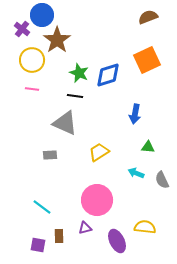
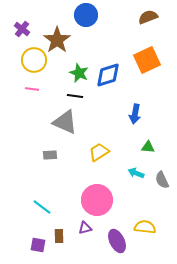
blue circle: moved 44 px right
yellow circle: moved 2 px right
gray triangle: moved 1 px up
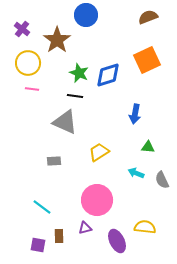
yellow circle: moved 6 px left, 3 px down
gray rectangle: moved 4 px right, 6 px down
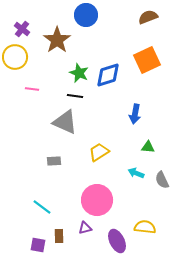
yellow circle: moved 13 px left, 6 px up
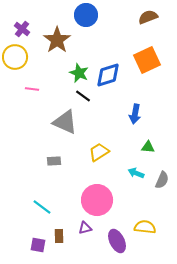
black line: moved 8 px right; rotated 28 degrees clockwise
gray semicircle: rotated 132 degrees counterclockwise
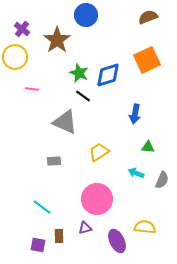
pink circle: moved 1 px up
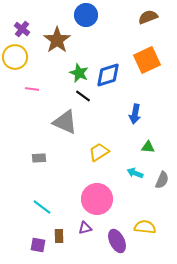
gray rectangle: moved 15 px left, 3 px up
cyan arrow: moved 1 px left
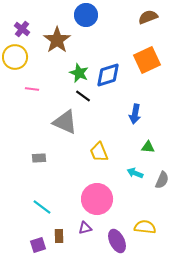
yellow trapezoid: rotated 80 degrees counterclockwise
purple square: rotated 28 degrees counterclockwise
